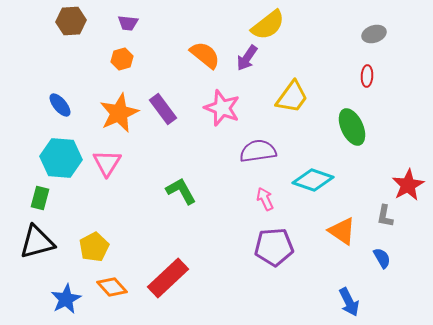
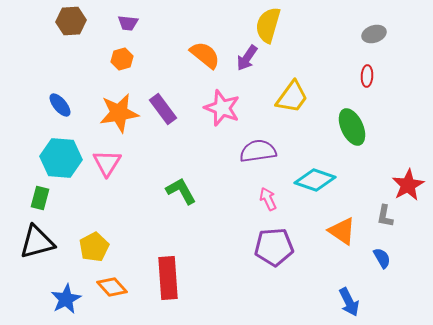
yellow semicircle: rotated 144 degrees clockwise
orange star: rotated 15 degrees clockwise
cyan diamond: moved 2 px right
pink arrow: moved 3 px right
red rectangle: rotated 51 degrees counterclockwise
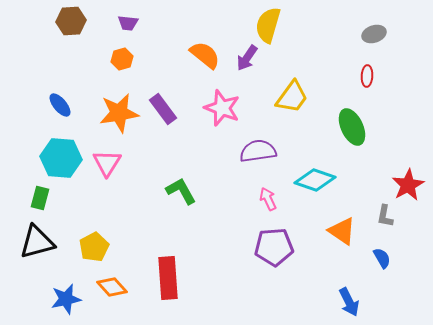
blue star: rotated 16 degrees clockwise
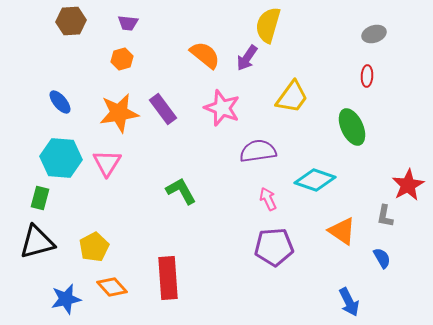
blue ellipse: moved 3 px up
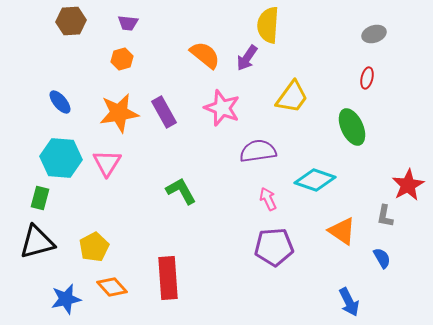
yellow semicircle: rotated 12 degrees counterclockwise
red ellipse: moved 2 px down; rotated 10 degrees clockwise
purple rectangle: moved 1 px right, 3 px down; rotated 8 degrees clockwise
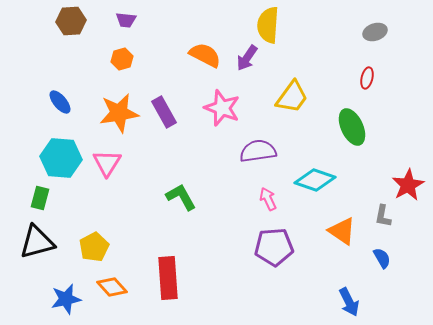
purple trapezoid: moved 2 px left, 3 px up
gray ellipse: moved 1 px right, 2 px up
orange semicircle: rotated 12 degrees counterclockwise
green L-shape: moved 6 px down
gray L-shape: moved 2 px left
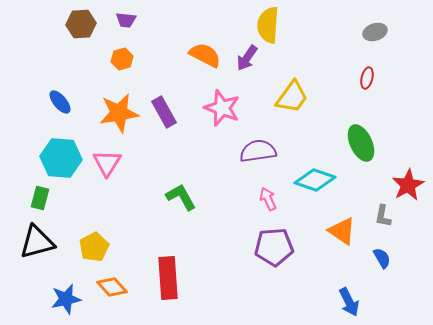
brown hexagon: moved 10 px right, 3 px down
green ellipse: moved 9 px right, 16 px down
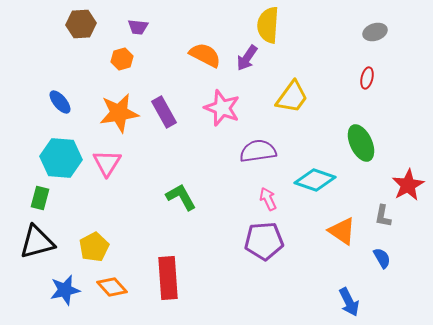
purple trapezoid: moved 12 px right, 7 px down
purple pentagon: moved 10 px left, 6 px up
blue star: moved 1 px left, 9 px up
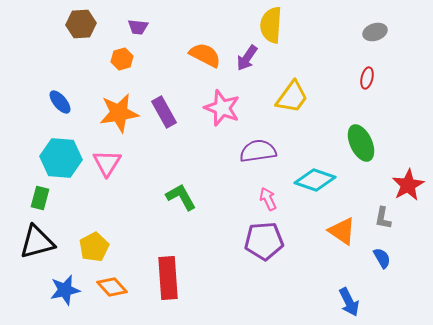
yellow semicircle: moved 3 px right
gray L-shape: moved 2 px down
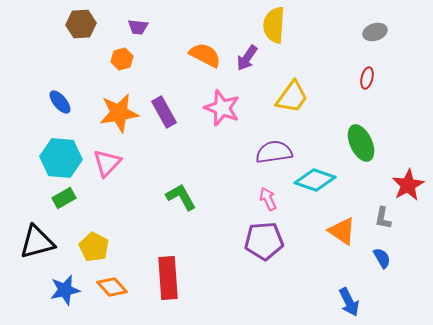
yellow semicircle: moved 3 px right
purple semicircle: moved 16 px right, 1 px down
pink triangle: rotated 12 degrees clockwise
green rectangle: moved 24 px right; rotated 45 degrees clockwise
yellow pentagon: rotated 16 degrees counterclockwise
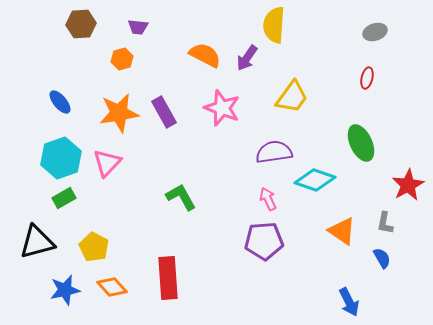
cyan hexagon: rotated 24 degrees counterclockwise
gray L-shape: moved 2 px right, 5 px down
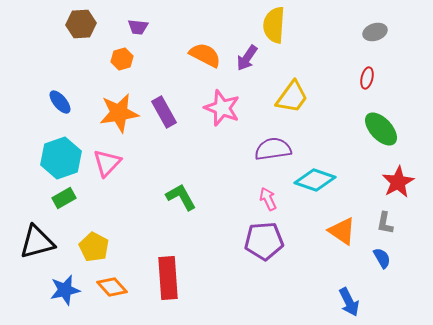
green ellipse: moved 20 px right, 14 px up; rotated 18 degrees counterclockwise
purple semicircle: moved 1 px left, 3 px up
red star: moved 10 px left, 3 px up
